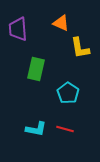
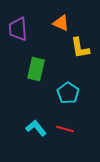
cyan L-shape: moved 1 px up; rotated 140 degrees counterclockwise
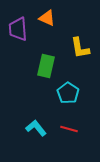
orange triangle: moved 14 px left, 5 px up
green rectangle: moved 10 px right, 3 px up
red line: moved 4 px right
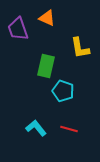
purple trapezoid: rotated 15 degrees counterclockwise
cyan pentagon: moved 5 px left, 2 px up; rotated 15 degrees counterclockwise
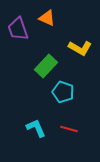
yellow L-shape: rotated 50 degrees counterclockwise
green rectangle: rotated 30 degrees clockwise
cyan pentagon: moved 1 px down
cyan L-shape: rotated 15 degrees clockwise
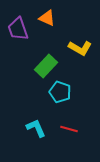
cyan pentagon: moved 3 px left
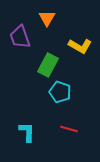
orange triangle: rotated 36 degrees clockwise
purple trapezoid: moved 2 px right, 8 px down
yellow L-shape: moved 2 px up
green rectangle: moved 2 px right, 1 px up; rotated 15 degrees counterclockwise
cyan L-shape: moved 9 px left, 4 px down; rotated 25 degrees clockwise
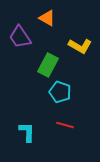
orange triangle: rotated 30 degrees counterclockwise
purple trapezoid: rotated 15 degrees counterclockwise
red line: moved 4 px left, 4 px up
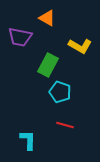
purple trapezoid: rotated 45 degrees counterclockwise
cyan L-shape: moved 1 px right, 8 px down
